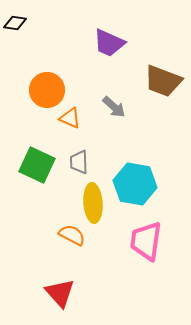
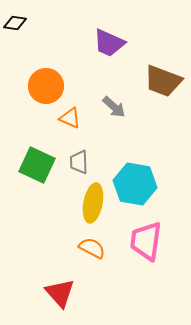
orange circle: moved 1 px left, 4 px up
yellow ellipse: rotated 15 degrees clockwise
orange semicircle: moved 20 px right, 13 px down
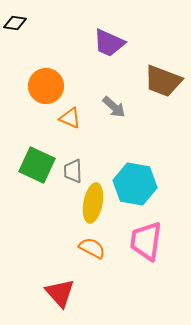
gray trapezoid: moved 6 px left, 9 px down
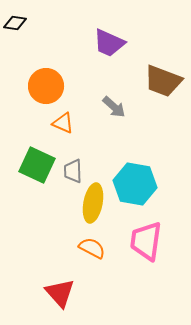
orange triangle: moved 7 px left, 5 px down
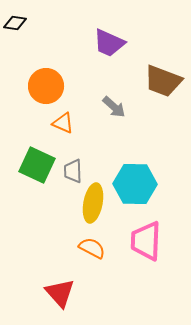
cyan hexagon: rotated 9 degrees counterclockwise
pink trapezoid: rotated 6 degrees counterclockwise
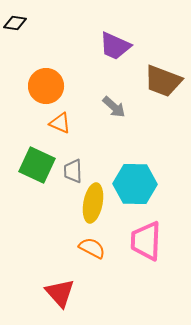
purple trapezoid: moved 6 px right, 3 px down
orange triangle: moved 3 px left
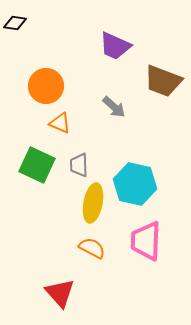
gray trapezoid: moved 6 px right, 6 px up
cyan hexagon: rotated 12 degrees clockwise
